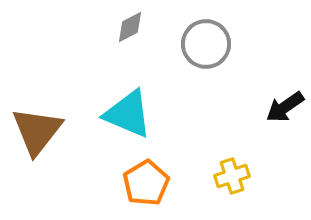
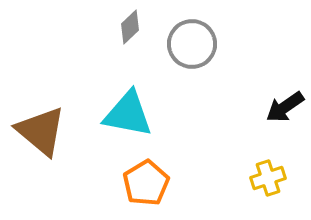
gray diamond: rotated 16 degrees counterclockwise
gray circle: moved 14 px left
cyan triangle: rotated 12 degrees counterclockwise
brown triangle: moved 4 px right; rotated 28 degrees counterclockwise
yellow cross: moved 36 px right, 2 px down
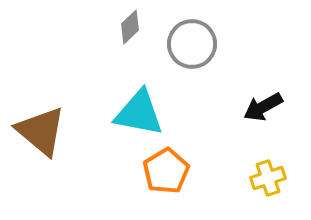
black arrow: moved 22 px left; rotated 6 degrees clockwise
cyan triangle: moved 11 px right, 1 px up
orange pentagon: moved 20 px right, 12 px up
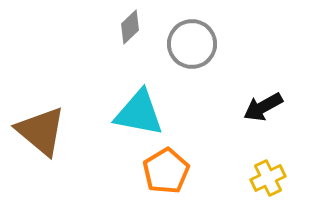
yellow cross: rotated 8 degrees counterclockwise
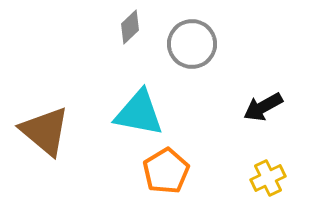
brown triangle: moved 4 px right
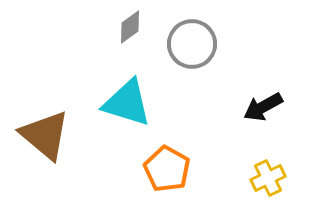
gray diamond: rotated 8 degrees clockwise
cyan triangle: moved 12 px left, 10 px up; rotated 6 degrees clockwise
brown triangle: moved 4 px down
orange pentagon: moved 1 px right, 2 px up; rotated 12 degrees counterclockwise
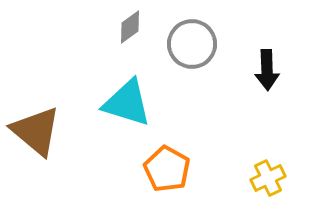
black arrow: moved 4 px right, 37 px up; rotated 63 degrees counterclockwise
brown triangle: moved 9 px left, 4 px up
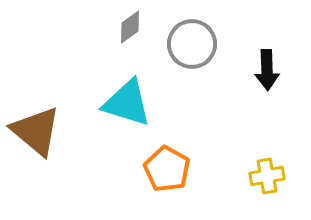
yellow cross: moved 1 px left, 2 px up; rotated 16 degrees clockwise
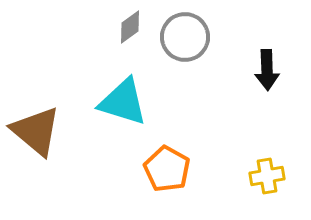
gray circle: moved 7 px left, 7 px up
cyan triangle: moved 4 px left, 1 px up
